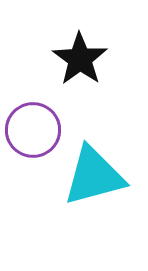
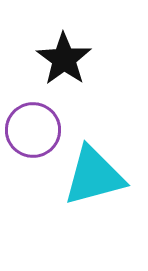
black star: moved 16 px left
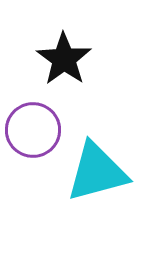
cyan triangle: moved 3 px right, 4 px up
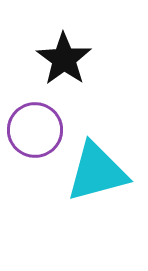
purple circle: moved 2 px right
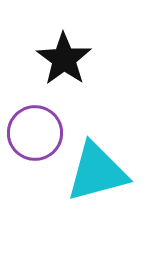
purple circle: moved 3 px down
